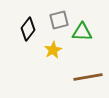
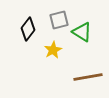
green triangle: rotated 30 degrees clockwise
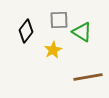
gray square: rotated 12 degrees clockwise
black diamond: moved 2 px left, 2 px down
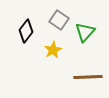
gray square: rotated 36 degrees clockwise
green triangle: moved 3 px right; rotated 40 degrees clockwise
brown line: rotated 8 degrees clockwise
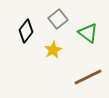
gray square: moved 1 px left, 1 px up; rotated 18 degrees clockwise
green triangle: moved 3 px right, 1 px down; rotated 35 degrees counterclockwise
brown line: rotated 24 degrees counterclockwise
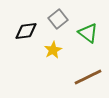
black diamond: rotated 45 degrees clockwise
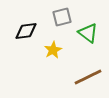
gray square: moved 4 px right, 2 px up; rotated 24 degrees clockwise
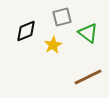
black diamond: rotated 15 degrees counterclockwise
yellow star: moved 5 px up
